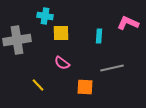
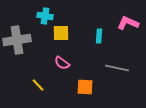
gray line: moved 5 px right; rotated 25 degrees clockwise
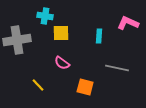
orange square: rotated 12 degrees clockwise
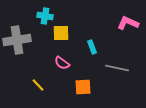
cyan rectangle: moved 7 px left, 11 px down; rotated 24 degrees counterclockwise
orange square: moved 2 px left; rotated 18 degrees counterclockwise
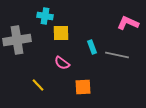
gray line: moved 13 px up
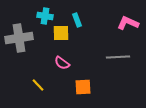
gray cross: moved 2 px right, 2 px up
cyan rectangle: moved 15 px left, 27 px up
gray line: moved 1 px right, 2 px down; rotated 15 degrees counterclockwise
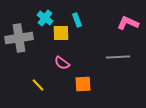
cyan cross: moved 2 px down; rotated 28 degrees clockwise
orange square: moved 3 px up
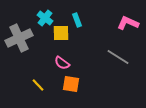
gray cross: rotated 16 degrees counterclockwise
gray line: rotated 35 degrees clockwise
orange square: moved 12 px left; rotated 12 degrees clockwise
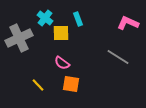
cyan rectangle: moved 1 px right, 1 px up
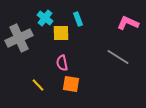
pink semicircle: rotated 42 degrees clockwise
